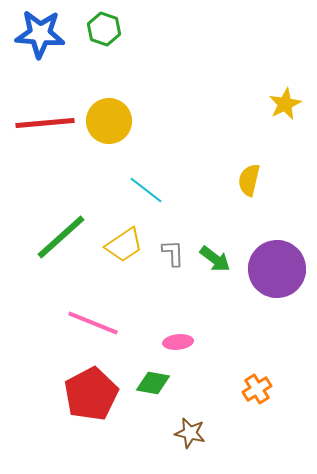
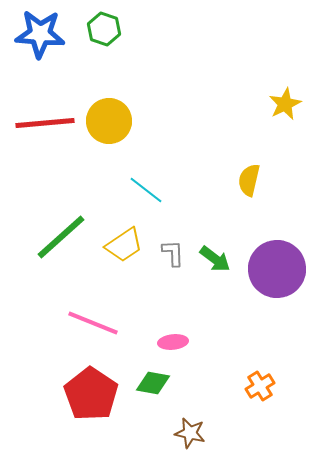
pink ellipse: moved 5 px left
orange cross: moved 3 px right, 3 px up
red pentagon: rotated 10 degrees counterclockwise
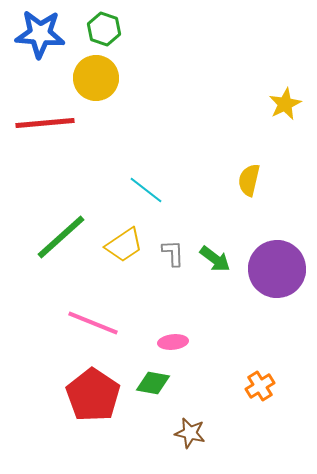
yellow circle: moved 13 px left, 43 px up
red pentagon: moved 2 px right, 1 px down
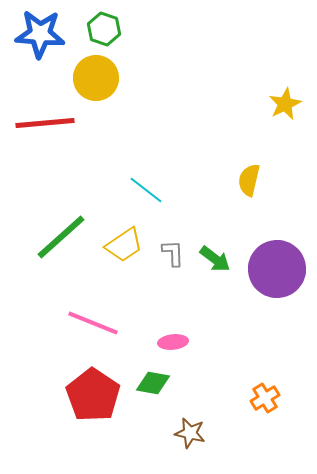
orange cross: moved 5 px right, 12 px down
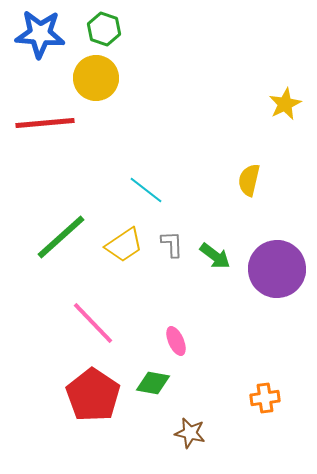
gray L-shape: moved 1 px left, 9 px up
green arrow: moved 3 px up
pink line: rotated 24 degrees clockwise
pink ellipse: moved 3 px right, 1 px up; rotated 72 degrees clockwise
orange cross: rotated 24 degrees clockwise
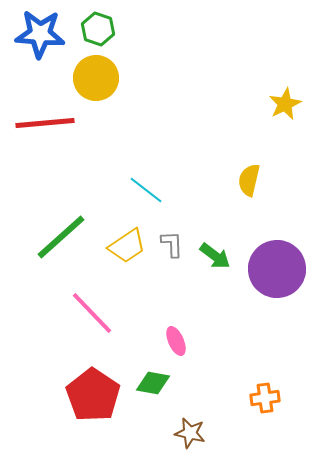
green hexagon: moved 6 px left
yellow trapezoid: moved 3 px right, 1 px down
pink line: moved 1 px left, 10 px up
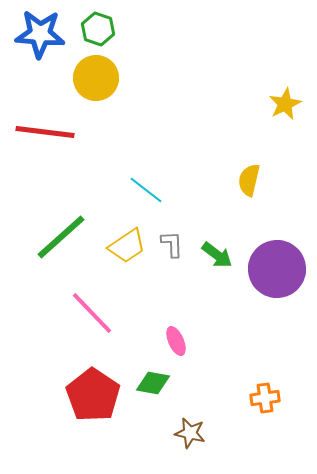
red line: moved 9 px down; rotated 12 degrees clockwise
green arrow: moved 2 px right, 1 px up
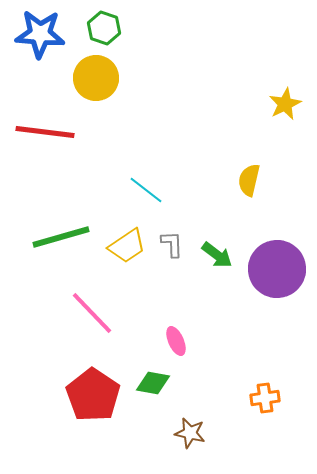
green hexagon: moved 6 px right, 1 px up
green line: rotated 26 degrees clockwise
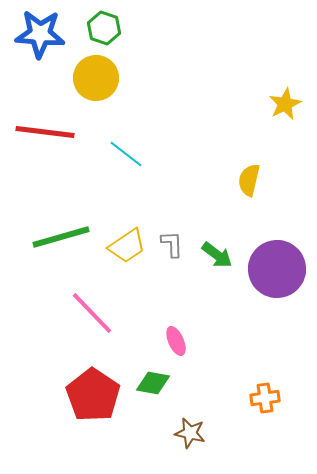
cyan line: moved 20 px left, 36 px up
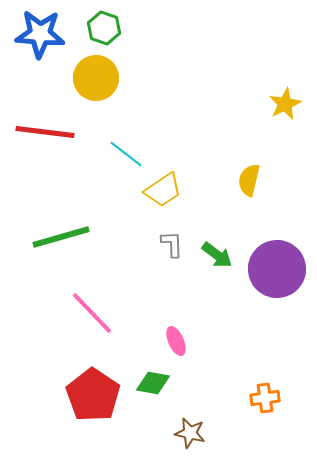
yellow trapezoid: moved 36 px right, 56 px up
